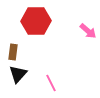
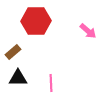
brown rectangle: rotated 42 degrees clockwise
black triangle: moved 4 px down; rotated 48 degrees clockwise
pink line: rotated 24 degrees clockwise
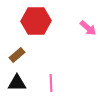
pink arrow: moved 3 px up
brown rectangle: moved 4 px right, 3 px down
black triangle: moved 1 px left, 5 px down
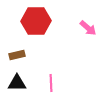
brown rectangle: rotated 28 degrees clockwise
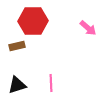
red hexagon: moved 3 px left
brown rectangle: moved 9 px up
black triangle: moved 2 px down; rotated 18 degrees counterclockwise
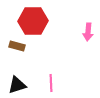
pink arrow: moved 4 px down; rotated 54 degrees clockwise
brown rectangle: rotated 28 degrees clockwise
